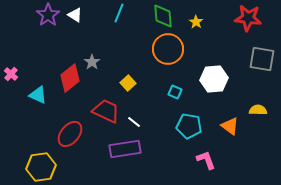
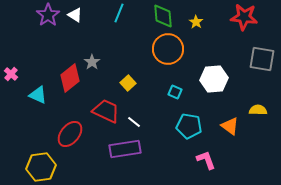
red star: moved 4 px left, 1 px up
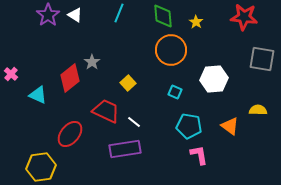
orange circle: moved 3 px right, 1 px down
pink L-shape: moved 7 px left, 5 px up; rotated 10 degrees clockwise
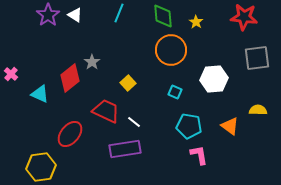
gray square: moved 5 px left, 1 px up; rotated 16 degrees counterclockwise
cyan triangle: moved 2 px right, 1 px up
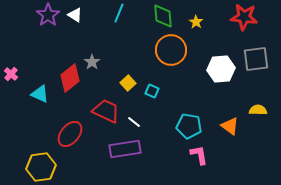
gray square: moved 1 px left, 1 px down
white hexagon: moved 7 px right, 10 px up
cyan square: moved 23 px left, 1 px up
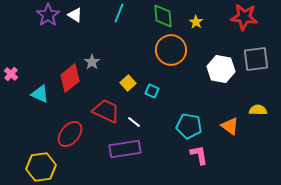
white hexagon: rotated 16 degrees clockwise
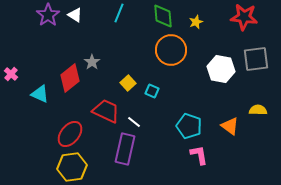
yellow star: rotated 16 degrees clockwise
cyan pentagon: rotated 10 degrees clockwise
purple rectangle: rotated 68 degrees counterclockwise
yellow hexagon: moved 31 px right
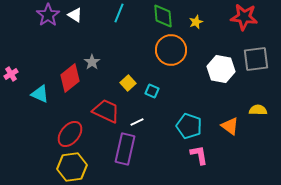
pink cross: rotated 16 degrees clockwise
white line: moved 3 px right; rotated 64 degrees counterclockwise
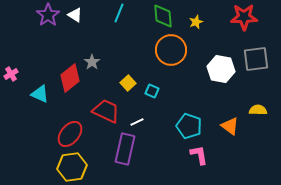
red star: rotated 8 degrees counterclockwise
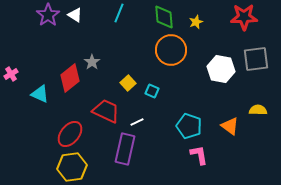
green diamond: moved 1 px right, 1 px down
